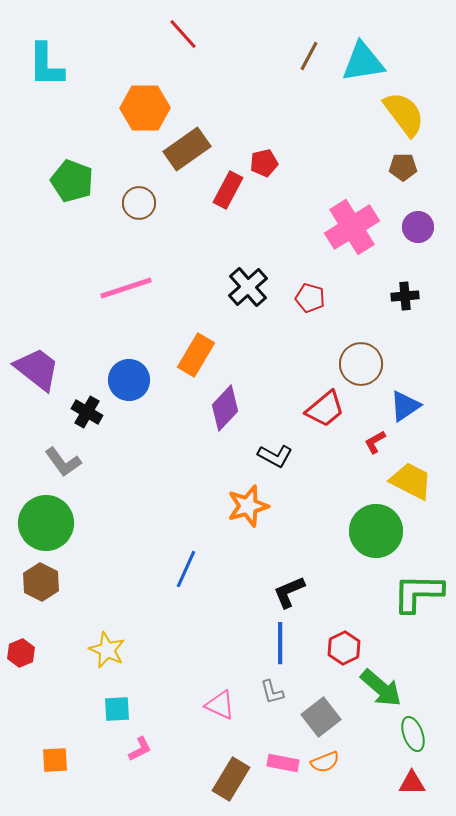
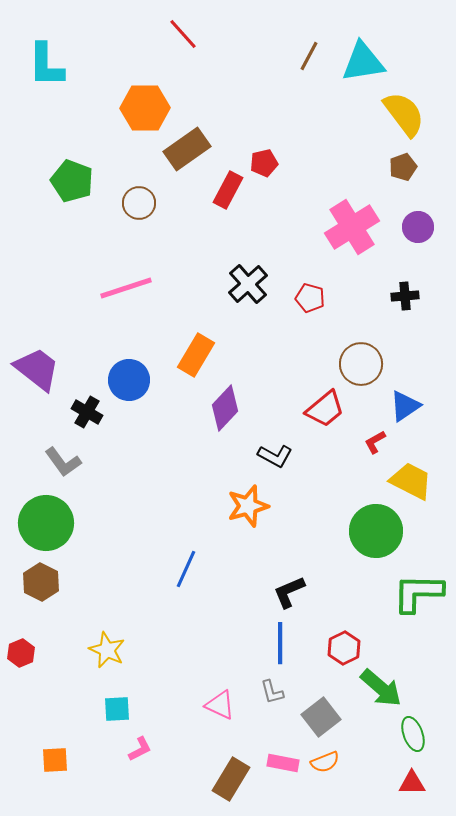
brown pentagon at (403, 167): rotated 20 degrees counterclockwise
black cross at (248, 287): moved 3 px up
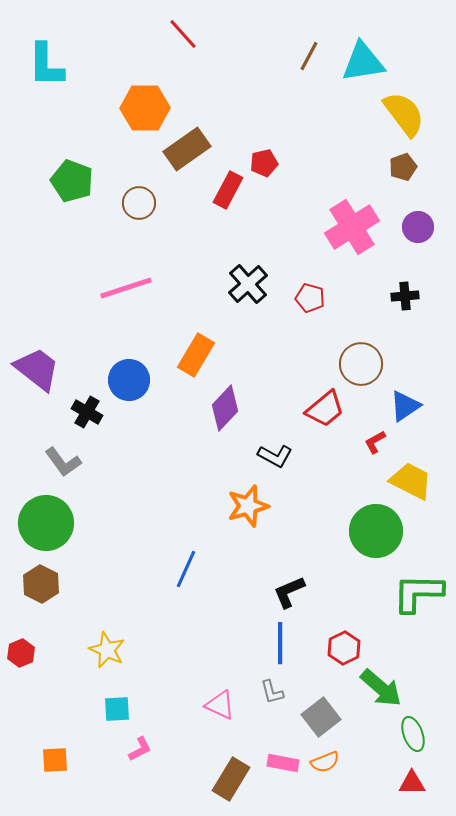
brown hexagon at (41, 582): moved 2 px down
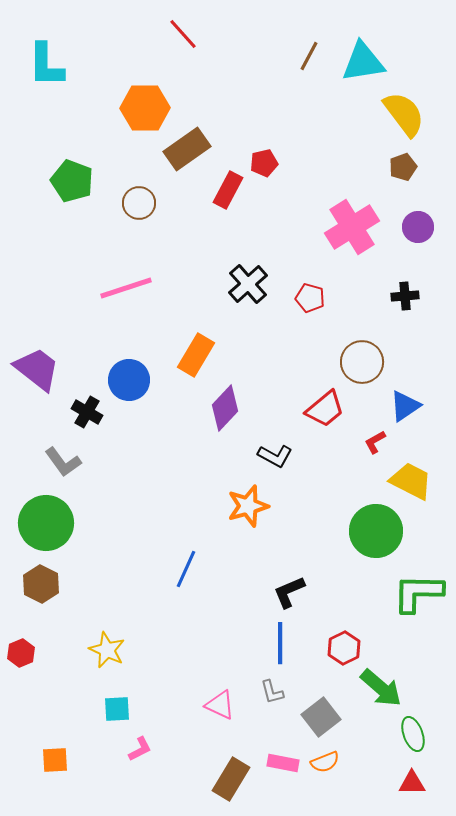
brown circle at (361, 364): moved 1 px right, 2 px up
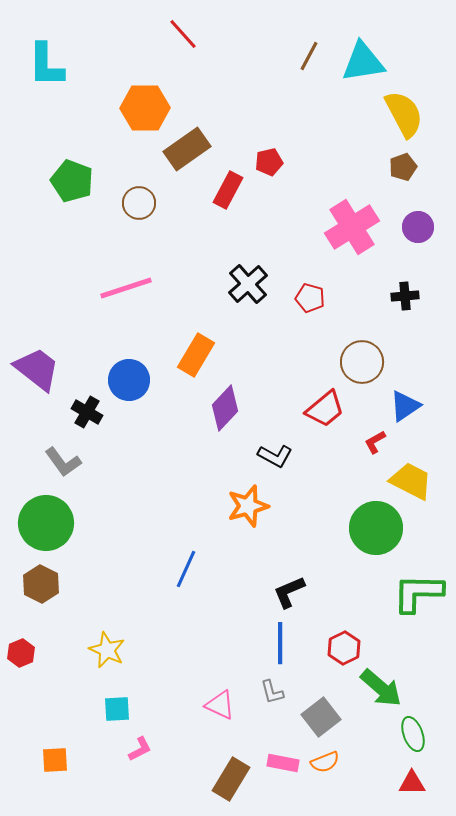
yellow semicircle at (404, 114): rotated 9 degrees clockwise
red pentagon at (264, 163): moved 5 px right, 1 px up
green circle at (376, 531): moved 3 px up
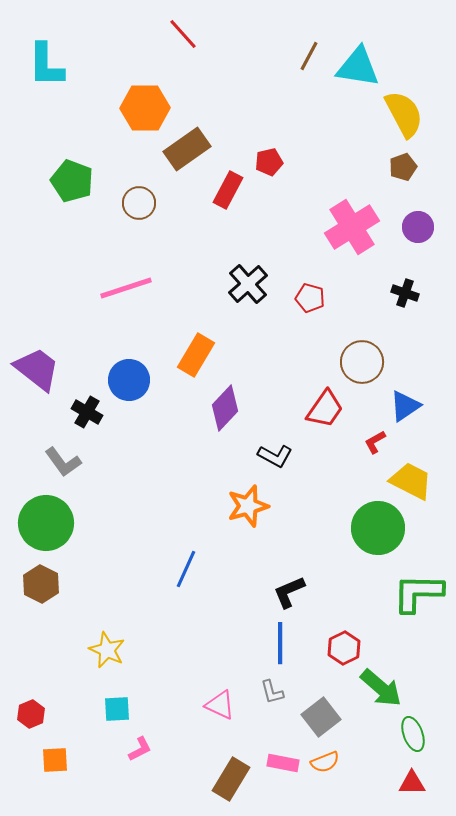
cyan triangle at (363, 62): moved 5 px left, 5 px down; rotated 18 degrees clockwise
black cross at (405, 296): moved 3 px up; rotated 24 degrees clockwise
red trapezoid at (325, 409): rotated 15 degrees counterclockwise
green circle at (376, 528): moved 2 px right
red hexagon at (21, 653): moved 10 px right, 61 px down
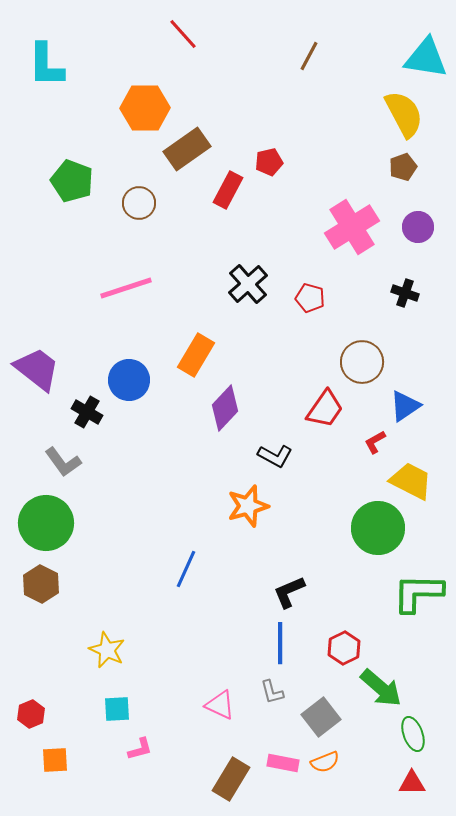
cyan triangle at (358, 67): moved 68 px right, 9 px up
pink L-shape at (140, 749): rotated 12 degrees clockwise
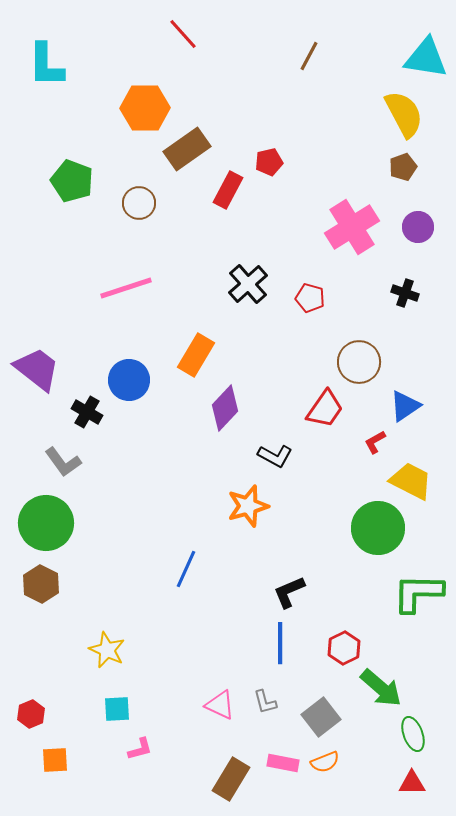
brown circle at (362, 362): moved 3 px left
gray L-shape at (272, 692): moved 7 px left, 10 px down
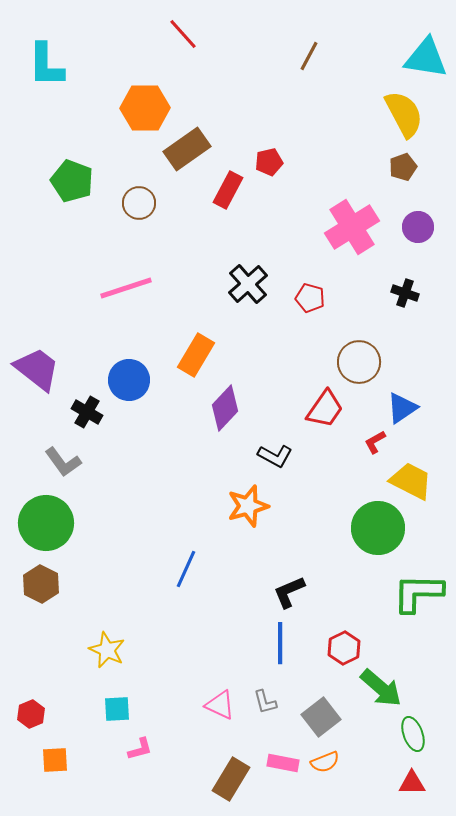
blue triangle at (405, 406): moved 3 px left, 2 px down
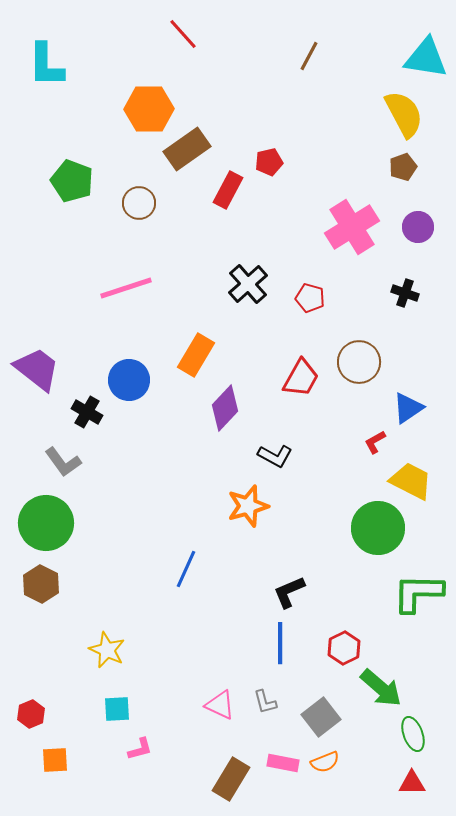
orange hexagon at (145, 108): moved 4 px right, 1 px down
blue triangle at (402, 408): moved 6 px right
red trapezoid at (325, 409): moved 24 px left, 31 px up; rotated 6 degrees counterclockwise
